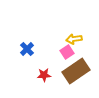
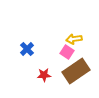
pink square: rotated 24 degrees counterclockwise
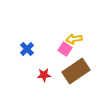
pink square: moved 2 px left, 3 px up
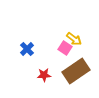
yellow arrow: rotated 133 degrees counterclockwise
pink square: moved 1 px up
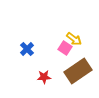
brown rectangle: moved 2 px right
red star: moved 2 px down
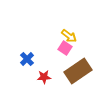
yellow arrow: moved 5 px left, 3 px up
blue cross: moved 10 px down
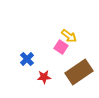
pink square: moved 4 px left, 1 px up
brown rectangle: moved 1 px right, 1 px down
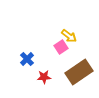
pink square: rotated 24 degrees clockwise
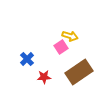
yellow arrow: moved 1 px right; rotated 21 degrees counterclockwise
